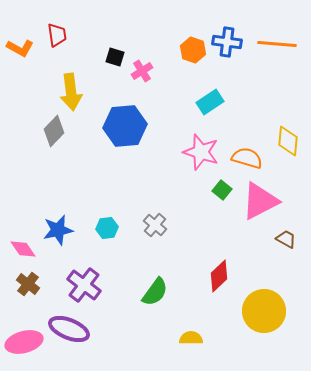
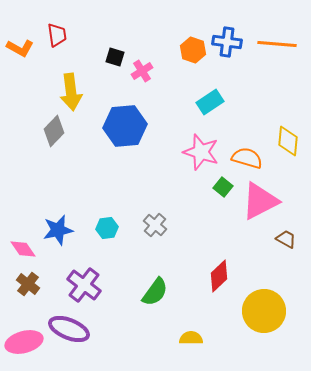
green square: moved 1 px right, 3 px up
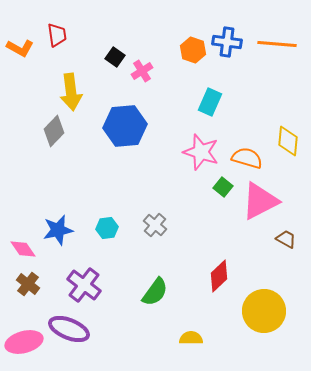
black square: rotated 18 degrees clockwise
cyan rectangle: rotated 32 degrees counterclockwise
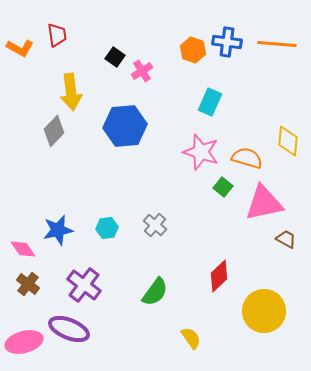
pink triangle: moved 4 px right, 2 px down; rotated 15 degrees clockwise
yellow semicircle: rotated 55 degrees clockwise
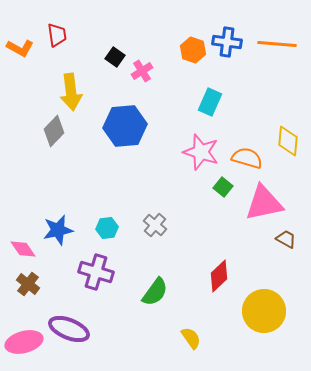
purple cross: moved 12 px right, 13 px up; rotated 20 degrees counterclockwise
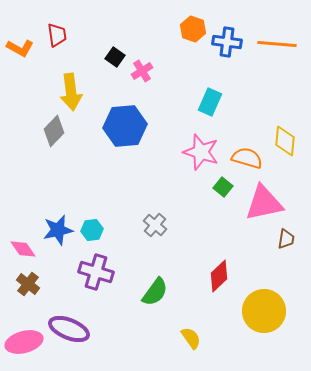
orange hexagon: moved 21 px up
yellow diamond: moved 3 px left
cyan hexagon: moved 15 px left, 2 px down
brown trapezoid: rotated 70 degrees clockwise
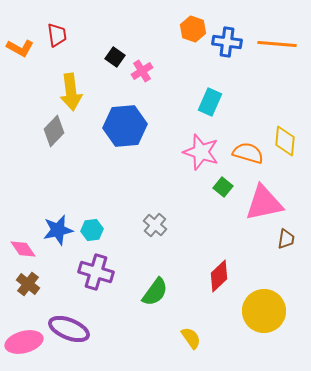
orange semicircle: moved 1 px right, 5 px up
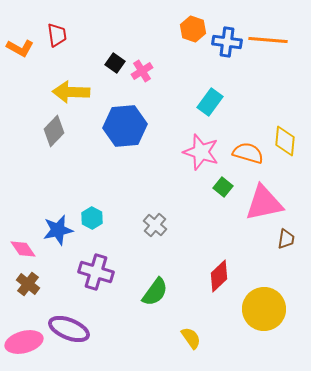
orange line: moved 9 px left, 4 px up
black square: moved 6 px down
yellow arrow: rotated 99 degrees clockwise
cyan rectangle: rotated 12 degrees clockwise
cyan hexagon: moved 12 px up; rotated 25 degrees counterclockwise
yellow circle: moved 2 px up
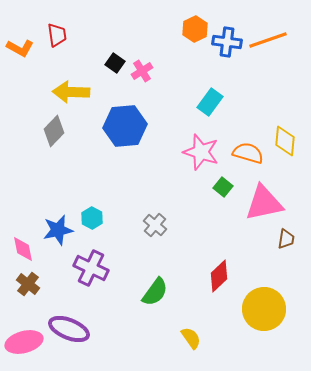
orange hexagon: moved 2 px right; rotated 15 degrees clockwise
orange line: rotated 24 degrees counterclockwise
pink diamond: rotated 24 degrees clockwise
purple cross: moved 5 px left, 4 px up; rotated 8 degrees clockwise
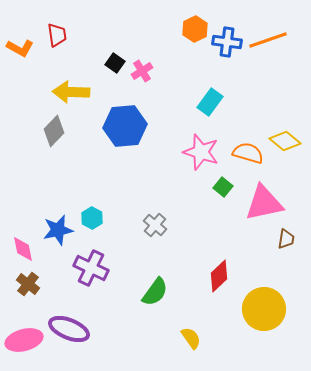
yellow diamond: rotated 56 degrees counterclockwise
pink ellipse: moved 2 px up
